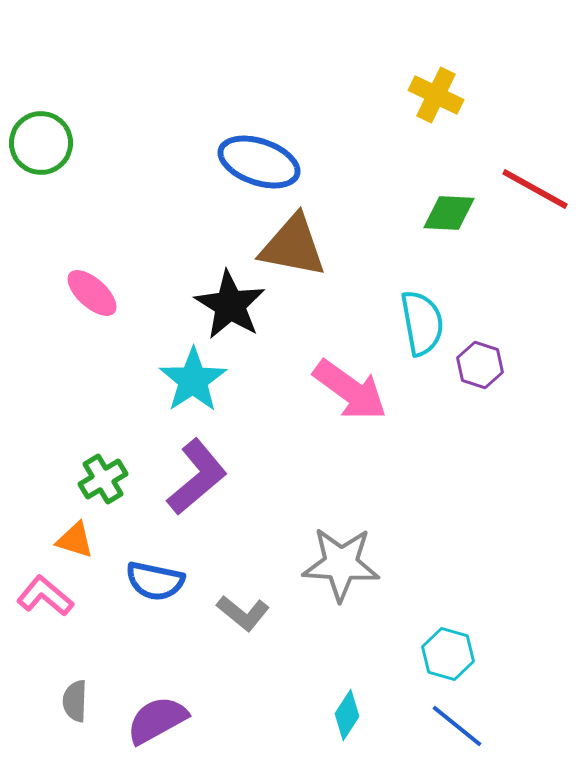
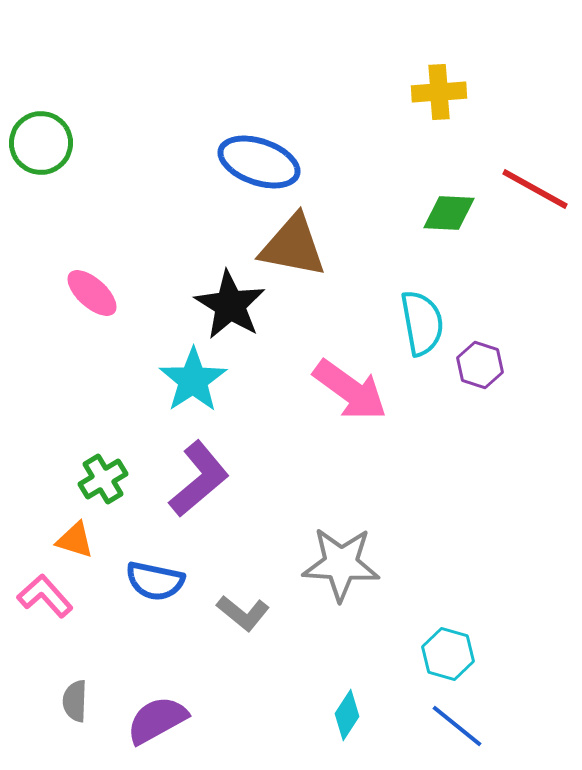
yellow cross: moved 3 px right, 3 px up; rotated 30 degrees counterclockwise
purple L-shape: moved 2 px right, 2 px down
pink L-shape: rotated 8 degrees clockwise
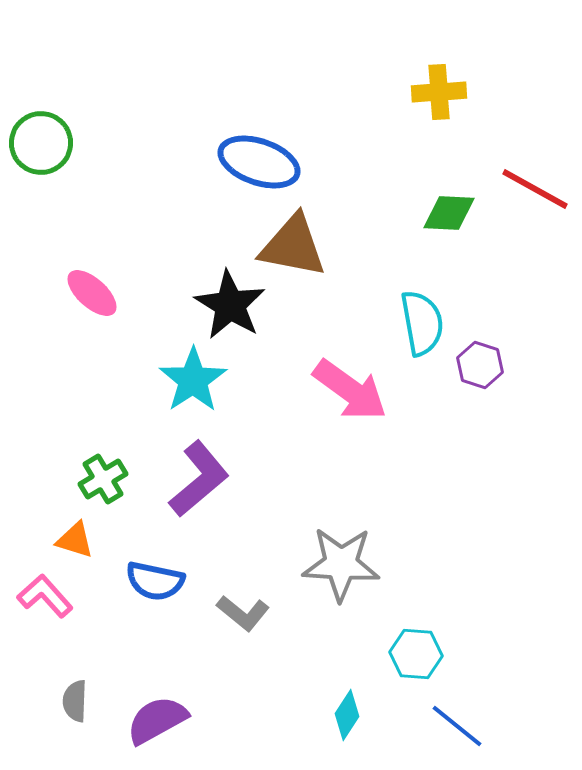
cyan hexagon: moved 32 px left; rotated 12 degrees counterclockwise
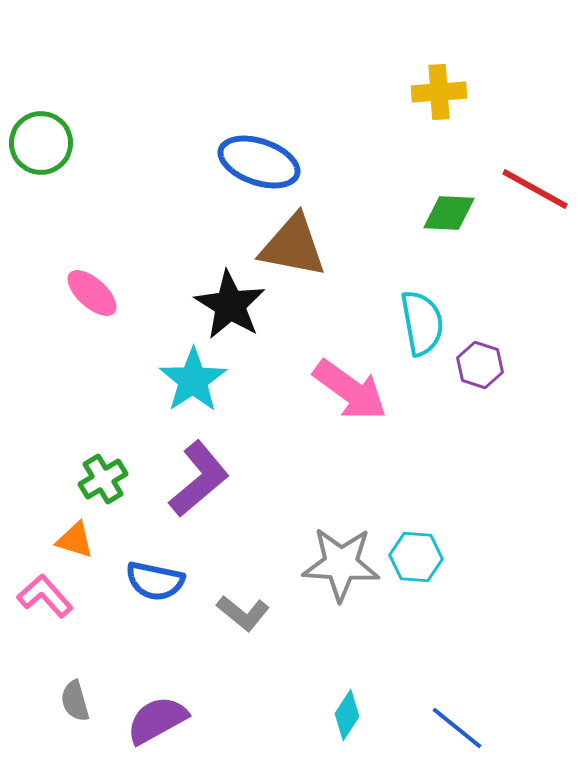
cyan hexagon: moved 97 px up
gray semicircle: rotated 18 degrees counterclockwise
blue line: moved 2 px down
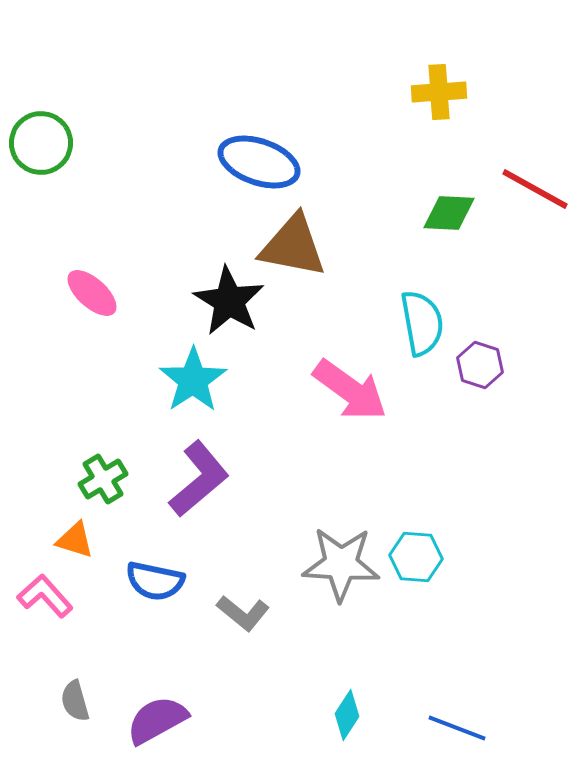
black star: moved 1 px left, 4 px up
blue line: rotated 18 degrees counterclockwise
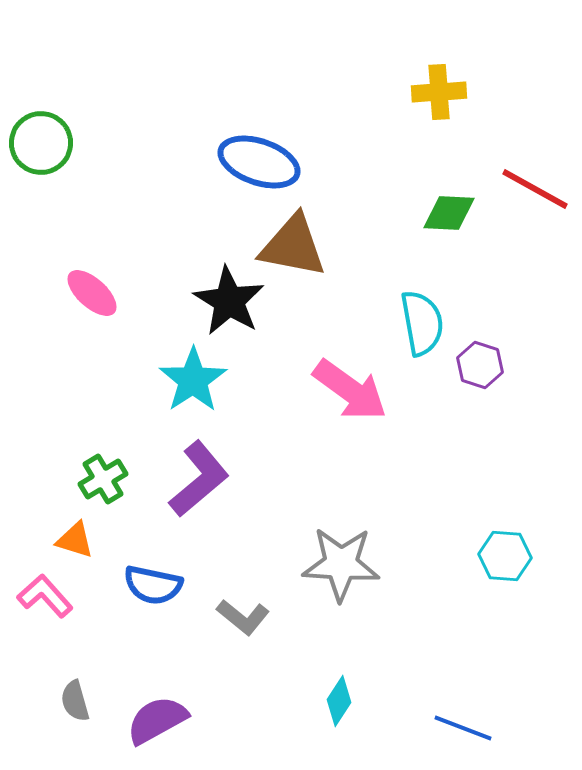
cyan hexagon: moved 89 px right, 1 px up
blue semicircle: moved 2 px left, 4 px down
gray L-shape: moved 4 px down
cyan diamond: moved 8 px left, 14 px up
blue line: moved 6 px right
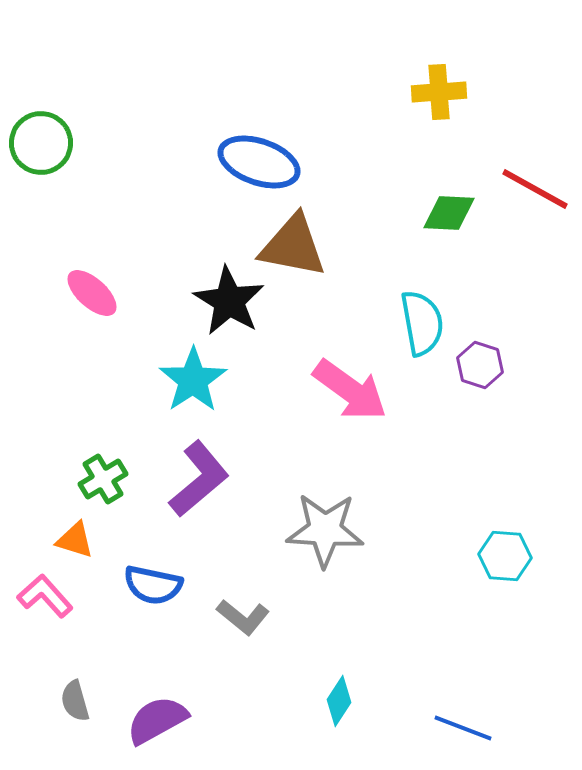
gray star: moved 16 px left, 34 px up
